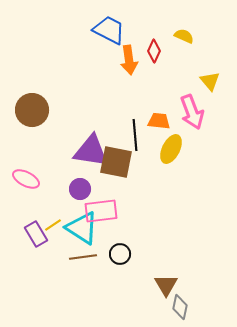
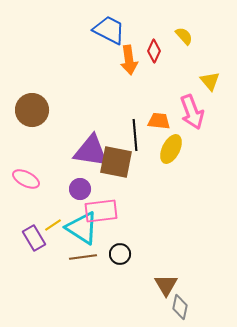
yellow semicircle: rotated 24 degrees clockwise
purple rectangle: moved 2 px left, 4 px down
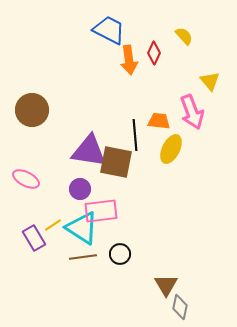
red diamond: moved 2 px down
purple triangle: moved 2 px left
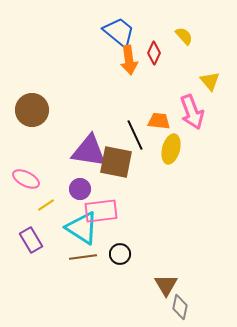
blue trapezoid: moved 10 px right, 2 px down; rotated 12 degrees clockwise
black line: rotated 20 degrees counterclockwise
yellow ellipse: rotated 12 degrees counterclockwise
yellow line: moved 7 px left, 20 px up
purple rectangle: moved 3 px left, 2 px down
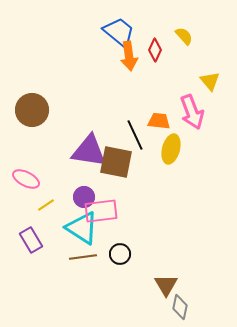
red diamond: moved 1 px right, 3 px up
orange arrow: moved 4 px up
purple circle: moved 4 px right, 8 px down
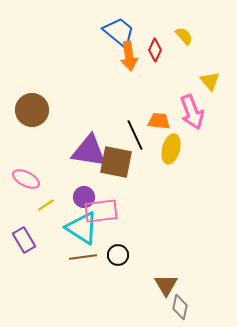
purple rectangle: moved 7 px left
black circle: moved 2 px left, 1 px down
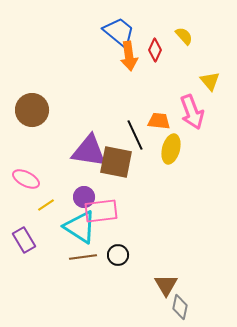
cyan triangle: moved 2 px left, 1 px up
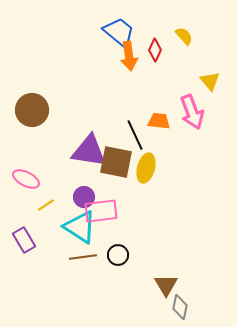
yellow ellipse: moved 25 px left, 19 px down
